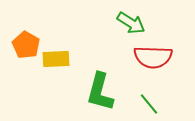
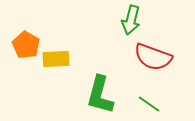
green arrow: moved 3 px up; rotated 72 degrees clockwise
red semicircle: rotated 18 degrees clockwise
green L-shape: moved 3 px down
green line: rotated 15 degrees counterclockwise
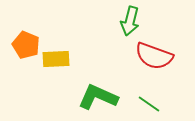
green arrow: moved 1 px left, 1 px down
orange pentagon: rotated 8 degrees counterclockwise
red semicircle: moved 1 px right, 1 px up
green L-shape: moved 2 px left, 2 px down; rotated 99 degrees clockwise
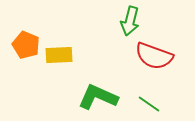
yellow rectangle: moved 3 px right, 4 px up
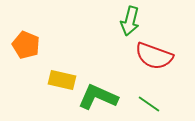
yellow rectangle: moved 3 px right, 25 px down; rotated 16 degrees clockwise
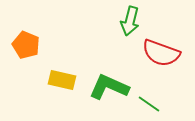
red semicircle: moved 7 px right, 3 px up
green L-shape: moved 11 px right, 10 px up
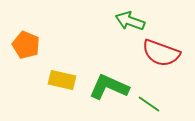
green arrow: rotated 96 degrees clockwise
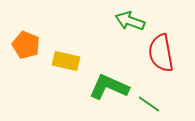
red semicircle: rotated 60 degrees clockwise
yellow rectangle: moved 4 px right, 19 px up
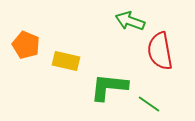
red semicircle: moved 1 px left, 2 px up
green L-shape: rotated 18 degrees counterclockwise
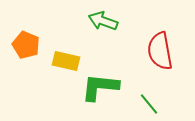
green arrow: moved 27 px left
green L-shape: moved 9 px left
green line: rotated 15 degrees clockwise
